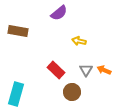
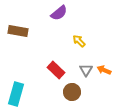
yellow arrow: rotated 32 degrees clockwise
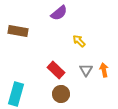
orange arrow: rotated 56 degrees clockwise
brown circle: moved 11 px left, 2 px down
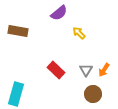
yellow arrow: moved 8 px up
orange arrow: rotated 136 degrees counterclockwise
brown circle: moved 32 px right
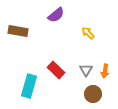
purple semicircle: moved 3 px left, 2 px down
yellow arrow: moved 9 px right
orange arrow: moved 1 px right, 1 px down; rotated 24 degrees counterclockwise
cyan rectangle: moved 13 px right, 8 px up
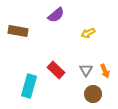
yellow arrow: rotated 72 degrees counterclockwise
orange arrow: rotated 32 degrees counterclockwise
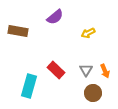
purple semicircle: moved 1 px left, 2 px down
brown circle: moved 1 px up
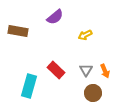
yellow arrow: moved 3 px left, 2 px down
